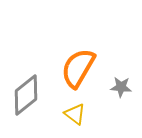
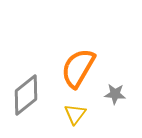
gray star: moved 6 px left, 7 px down
yellow triangle: rotated 30 degrees clockwise
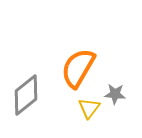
yellow triangle: moved 14 px right, 6 px up
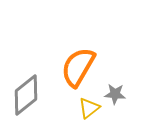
orange semicircle: moved 1 px up
yellow triangle: rotated 15 degrees clockwise
